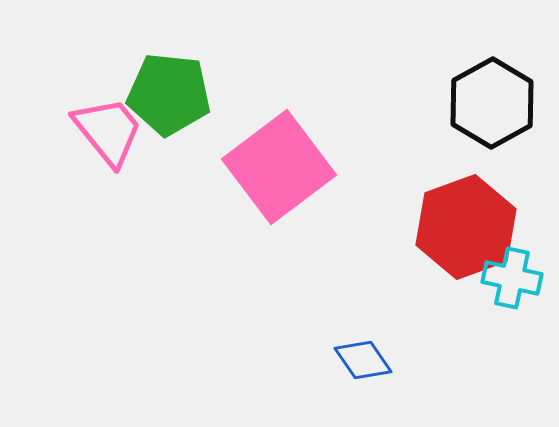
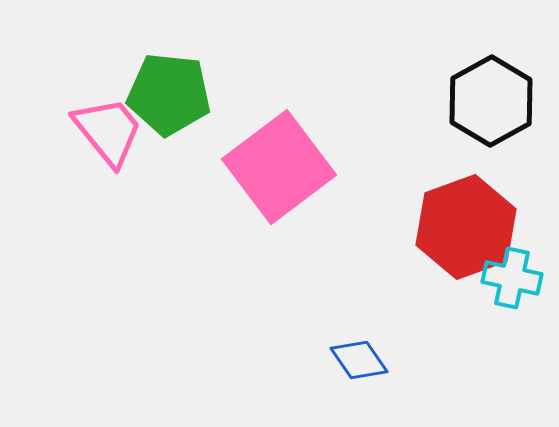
black hexagon: moved 1 px left, 2 px up
blue diamond: moved 4 px left
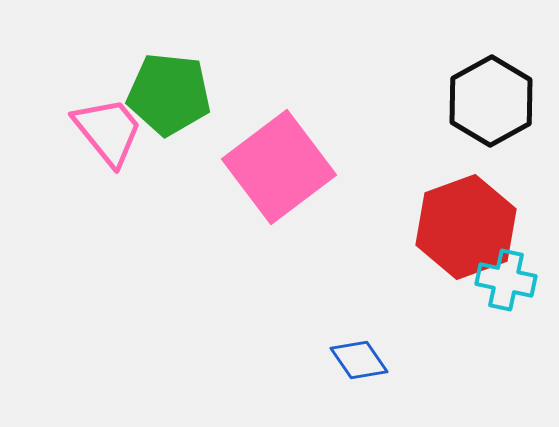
cyan cross: moved 6 px left, 2 px down
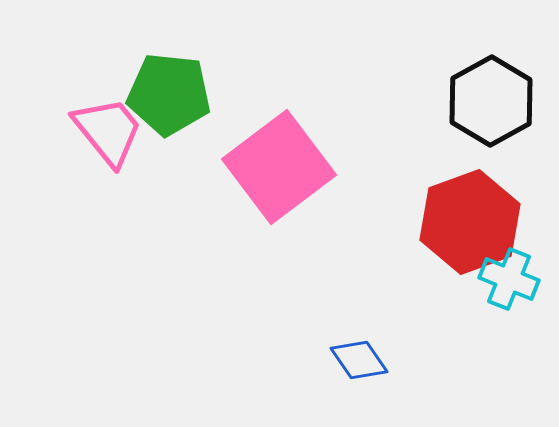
red hexagon: moved 4 px right, 5 px up
cyan cross: moved 3 px right, 1 px up; rotated 10 degrees clockwise
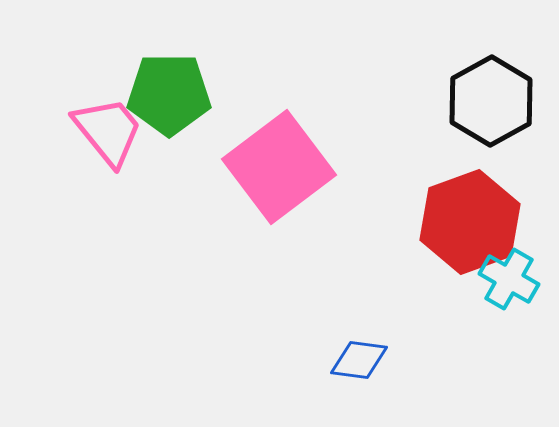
green pentagon: rotated 6 degrees counterclockwise
cyan cross: rotated 8 degrees clockwise
blue diamond: rotated 48 degrees counterclockwise
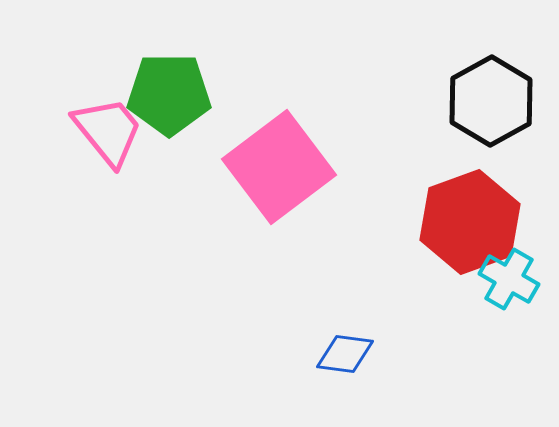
blue diamond: moved 14 px left, 6 px up
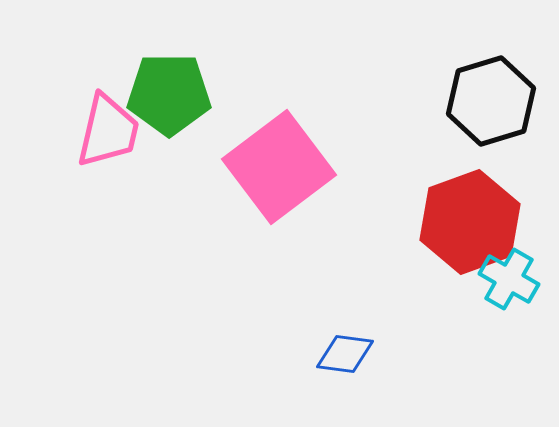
black hexagon: rotated 12 degrees clockwise
pink trapezoid: rotated 52 degrees clockwise
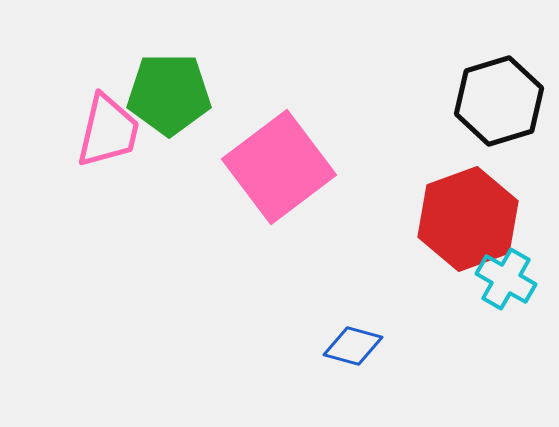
black hexagon: moved 8 px right
red hexagon: moved 2 px left, 3 px up
cyan cross: moved 3 px left
blue diamond: moved 8 px right, 8 px up; rotated 8 degrees clockwise
